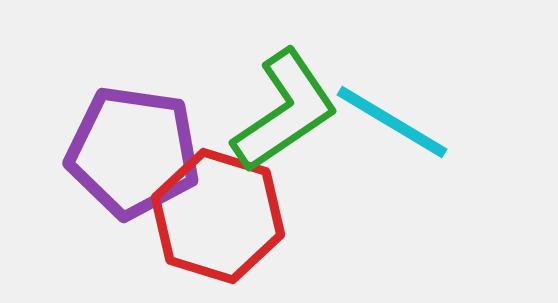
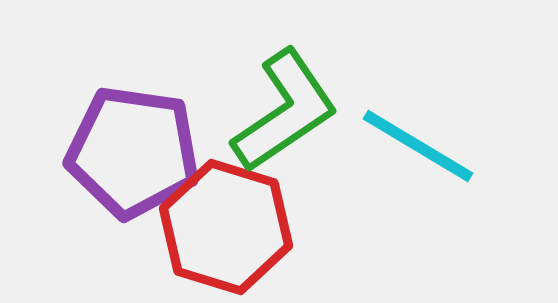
cyan line: moved 26 px right, 24 px down
red hexagon: moved 8 px right, 11 px down
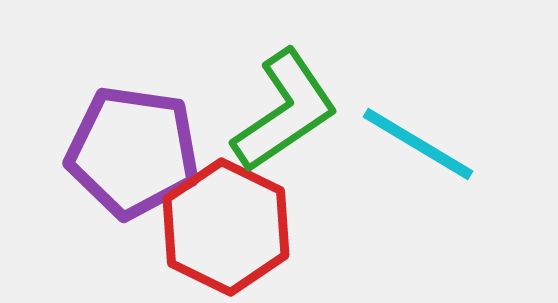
cyan line: moved 2 px up
red hexagon: rotated 9 degrees clockwise
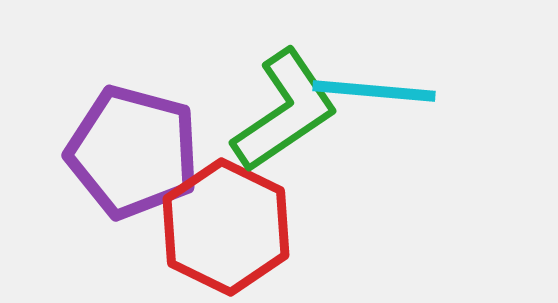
cyan line: moved 44 px left, 53 px up; rotated 26 degrees counterclockwise
purple pentagon: rotated 7 degrees clockwise
